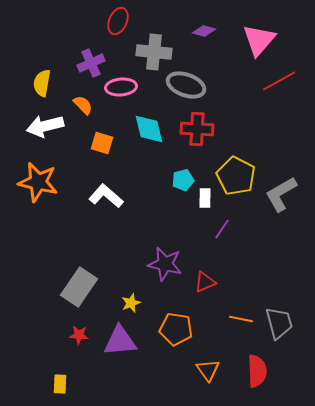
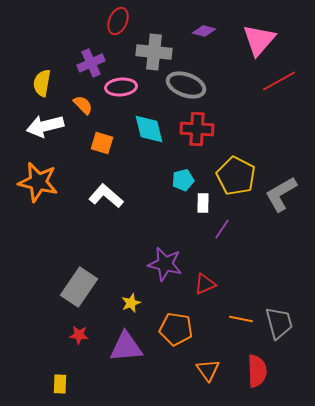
white rectangle: moved 2 px left, 5 px down
red triangle: moved 2 px down
purple triangle: moved 6 px right, 6 px down
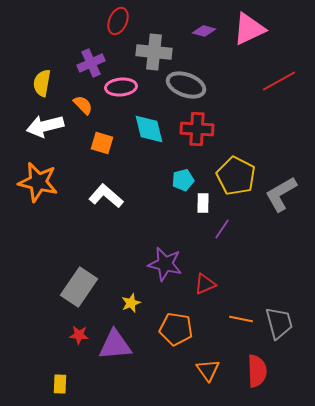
pink triangle: moved 10 px left, 11 px up; rotated 24 degrees clockwise
purple triangle: moved 11 px left, 2 px up
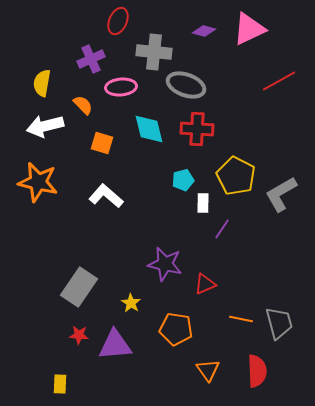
purple cross: moved 4 px up
yellow star: rotated 18 degrees counterclockwise
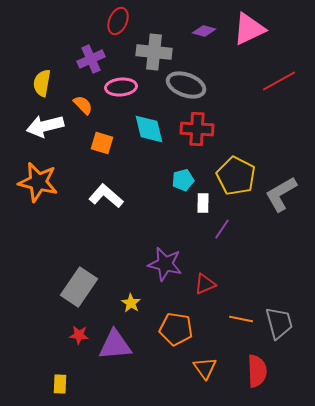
orange triangle: moved 3 px left, 2 px up
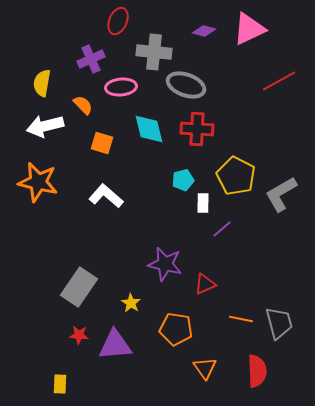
purple line: rotated 15 degrees clockwise
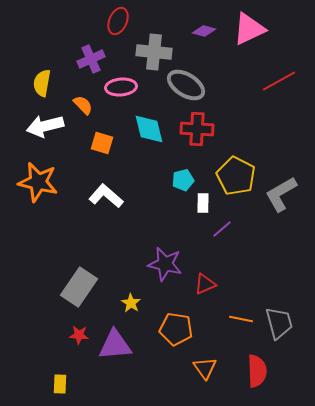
gray ellipse: rotated 12 degrees clockwise
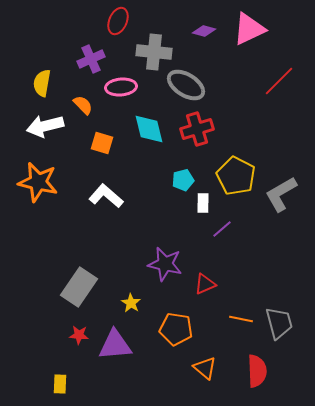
red line: rotated 16 degrees counterclockwise
red cross: rotated 20 degrees counterclockwise
orange triangle: rotated 15 degrees counterclockwise
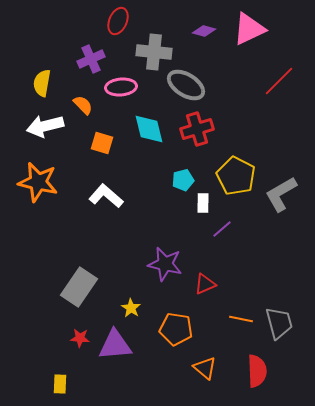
yellow star: moved 5 px down
red star: moved 1 px right, 3 px down
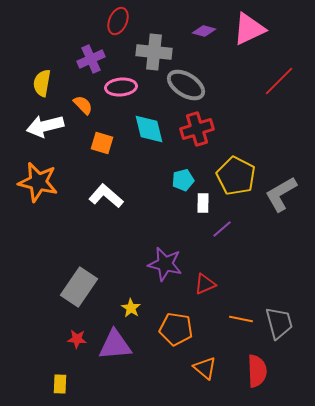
red star: moved 3 px left, 1 px down
